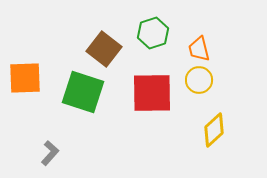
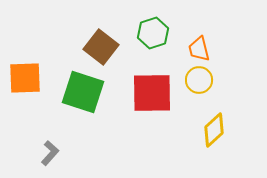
brown square: moved 3 px left, 2 px up
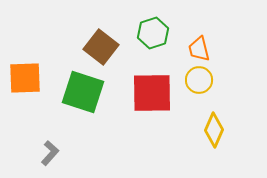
yellow diamond: rotated 24 degrees counterclockwise
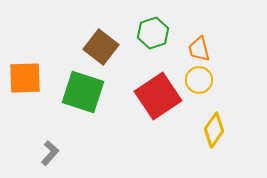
red square: moved 6 px right, 3 px down; rotated 33 degrees counterclockwise
yellow diamond: rotated 12 degrees clockwise
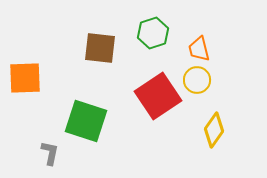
brown square: moved 1 px left, 1 px down; rotated 32 degrees counterclockwise
yellow circle: moved 2 px left
green square: moved 3 px right, 29 px down
gray L-shape: rotated 30 degrees counterclockwise
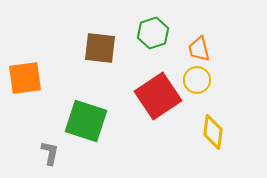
orange square: rotated 6 degrees counterclockwise
yellow diamond: moved 1 px left, 2 px down; rotated 28 degrees counterclockwise
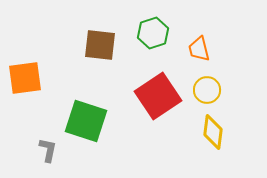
brown square: moved 3 px up
yellow circle: moved 10 px right, 10 px down
gray L-shape: moved 2 px left, 3 px up
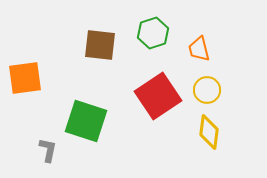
yellow diamond: moved 4 px left
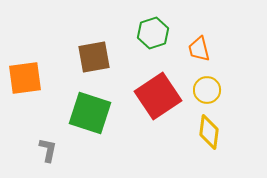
brown square: moved 6 px left, 12 px down; rotated 16 degrees counterclockwise
green square: moved 4 px right, 8 px up
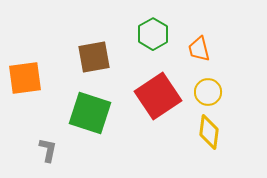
green hexagon: moved 1 px down; rotated 12 degrees counterclockwise
yellow circle: moved 1 px right, 2 px down
